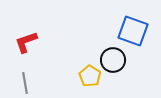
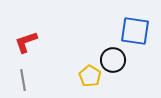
blue square: moved 2 px right; rotated 12 degrees counterclockwise
gray line: moved 2 px left, 3 px up
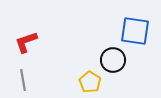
yellow pentagon: moved 6 px down
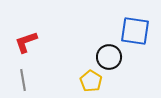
black circle: moved 4 px left, 3 px up
yellow pentagon: moved 1 px right, 1 px up
